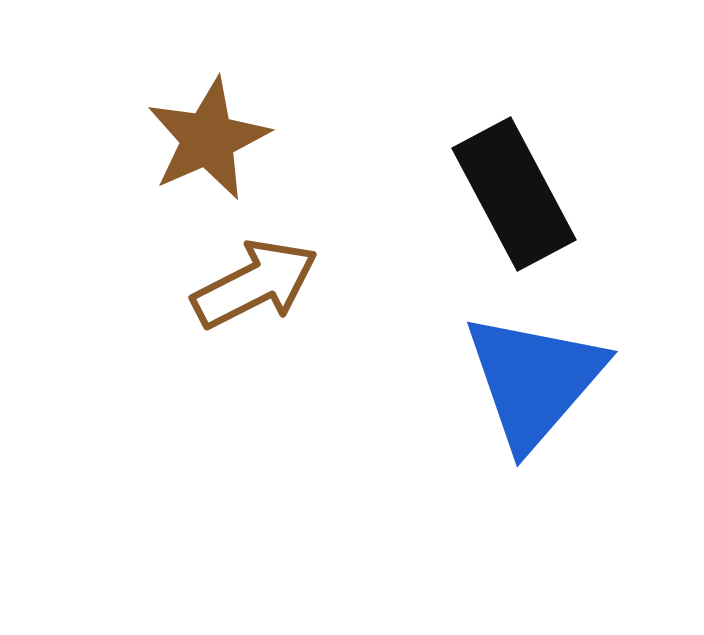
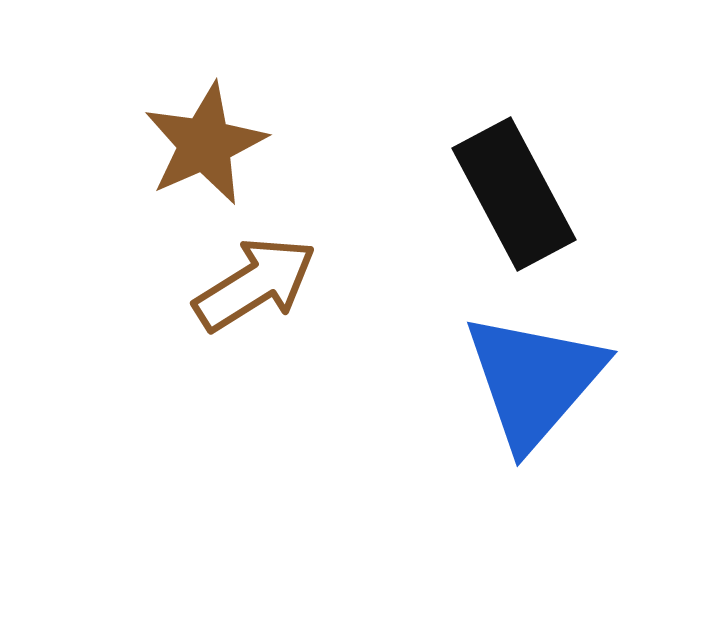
brown star: moved 3 px left, 5 px down
brown arrow: rotated 5 degrees counterclockwise
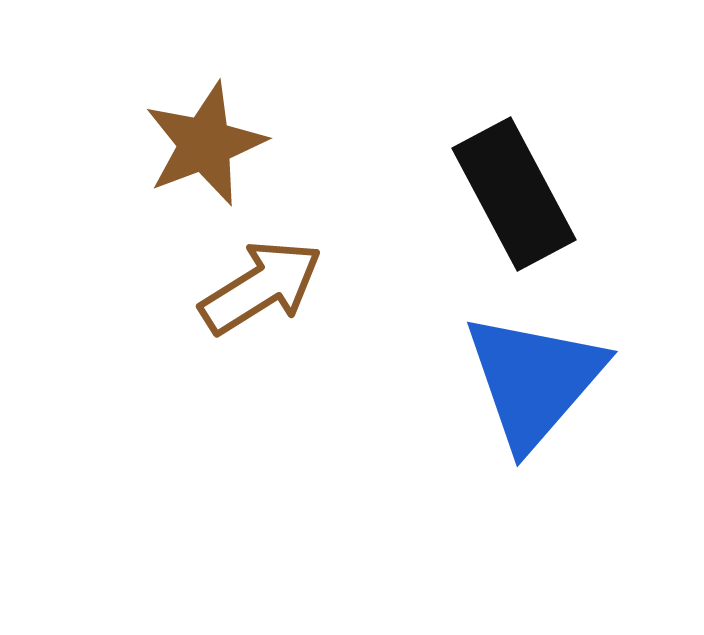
brown star: rotated 3 degrees clockwise
brown arrow: moved 6 px right, 3 px down
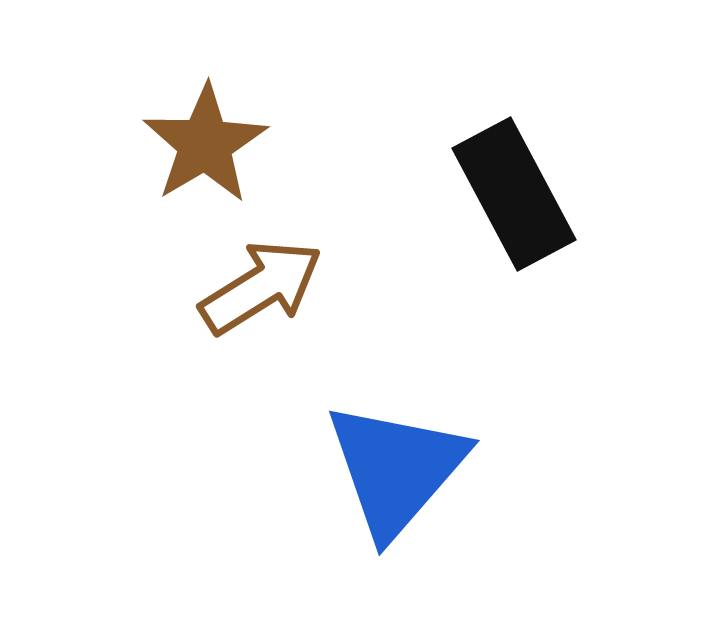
brown star: rotated 10 degrees counterclockwise
blue triangle: moved 138 px left, 89 px down
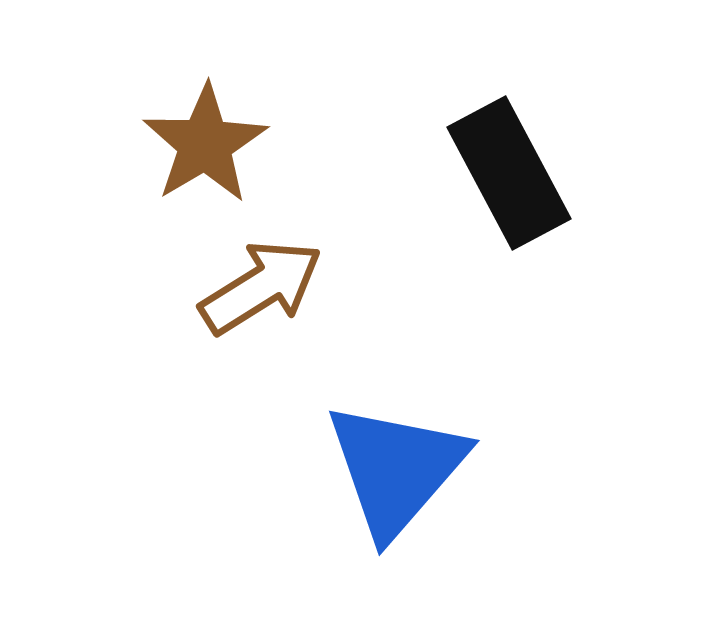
black rectangle: moved 5 px left, 21 px up
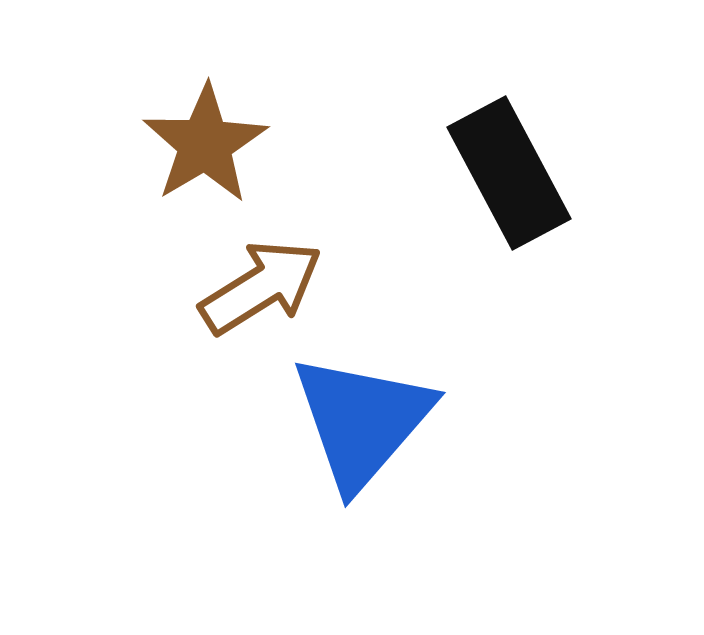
blue triangle: moved 34 px left, 48 px up
